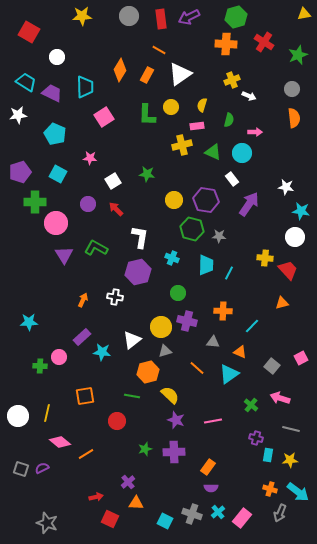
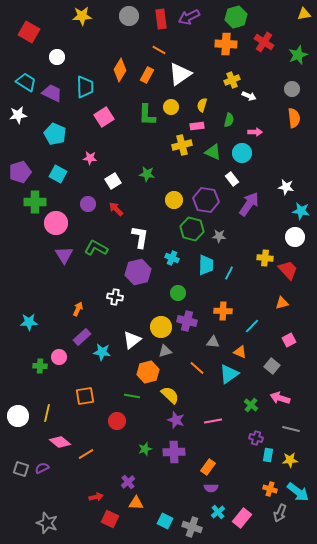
orange arrow at (83, 300): moved 5 px left, 9 px down
pink square at (301, 358): moved 12 px left, 18 px up
gray cross at (192, 514): moved 13 px down
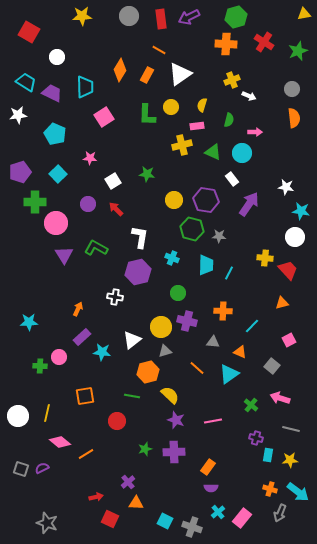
green star at (298, 55): moved 4 px up
cyan square at (58, 174): rotated 18 degrees clockwise
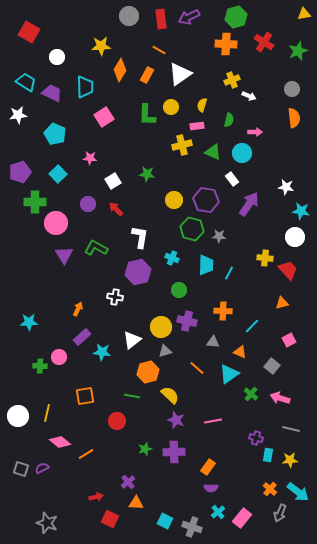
yellow star at (82, 16): moved 19 px right, 30 px down
green circle at (178, 293): moved 1 px right, 3 px up
green cross at (251, 405): moved 11 px up
orange cross at (270, 489): rotated 24 degrees clockwise
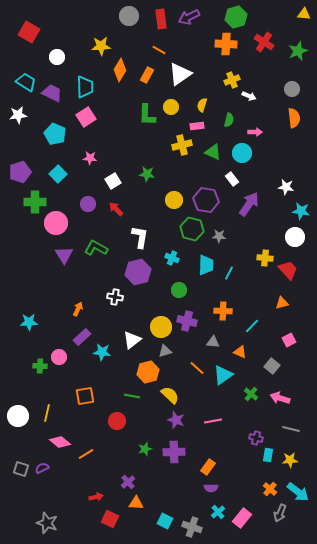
yellow triangle at (304, 14): rotated 16 degrees clockwise
pink square at (104, 117): moved 18 px left
cyan triangle at (229, 374): moved 6 px left, 1 px down
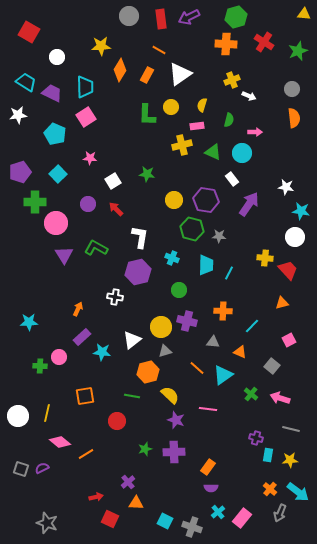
pink line at (213, 421): moved 5 px left, 12 px up; rotated 18 degrees clockwise
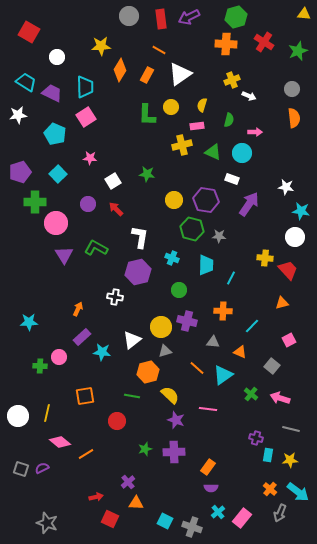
white rectangle at (232, 179): rotated 32 degrees counterclockwise
cyan line at (229, 273): moved 2 px right, 5 px down
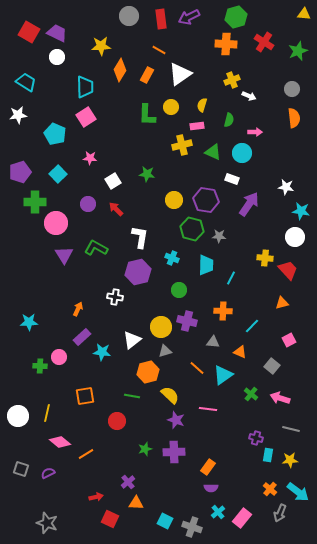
purple trapezoid at (52, 93): moved 5 px right, 60 px up
purple semicircle at (42, 468): moved 6 px right, 5 px down
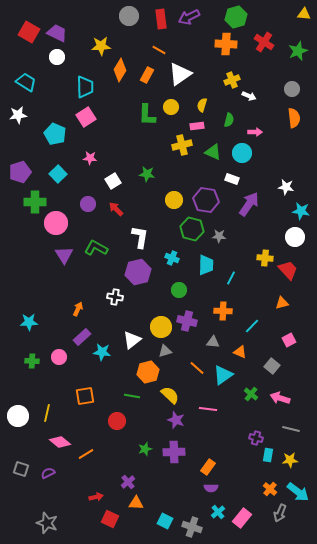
green cross at (40, 366): moved 8 px left, 5 px up
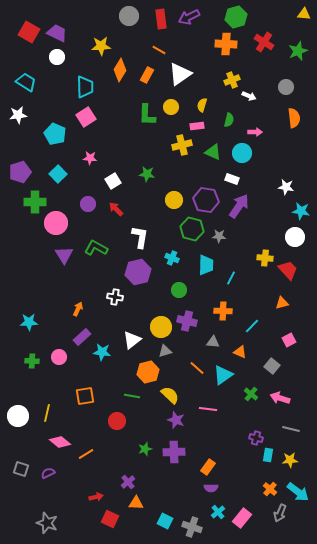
gray circle at (292, 89): moved 6 px left, 2 px up
purple arrow at (249, 204): moved 10 px left, 2 px down
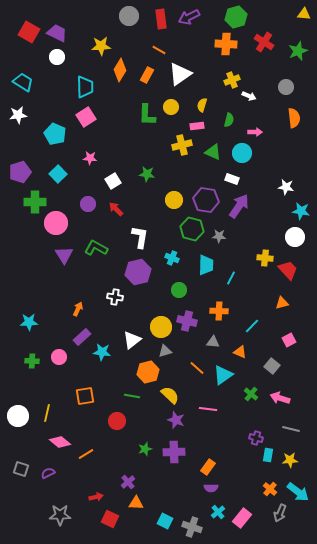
cyan trapezoid at (26, 82): moved 3 px left
orange cross at (223, 311): moved 4 px left
gray star at (47, 523): moved 13 px right, 8 px up; rotated 20 degrees counterclockwise
